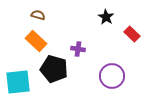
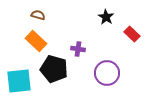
purple circle: moved 5 px left, 3 px up
cyan square: moved 1 px right, 1 px up
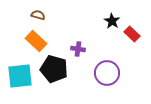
black star: moved 6 px right, 4 px down
cyan square: moved 1 px right, 5 px up
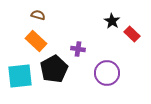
black pentagon: rotated 28 degrees clockwise
